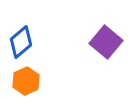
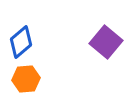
orange hexagon: moved 2 px up; rotated 20 degrees clockwise
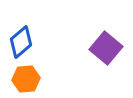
purple square: moved 6 px down
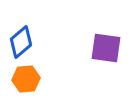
purple square: rotated 32 degrees counterclockwise
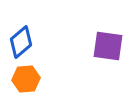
purple square: moved 2 px right, 2 px up
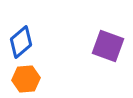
purple square: rotated 12 degrees clockwise
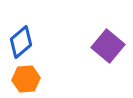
purple square: rotated 20 degrees clockwise
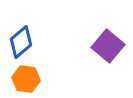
orange hexagon: rotated 12 degrees clockwise
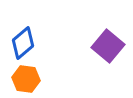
blue diamond: moved 2 px right, 1 px down
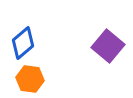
orange hexagon: moved 4 px right
